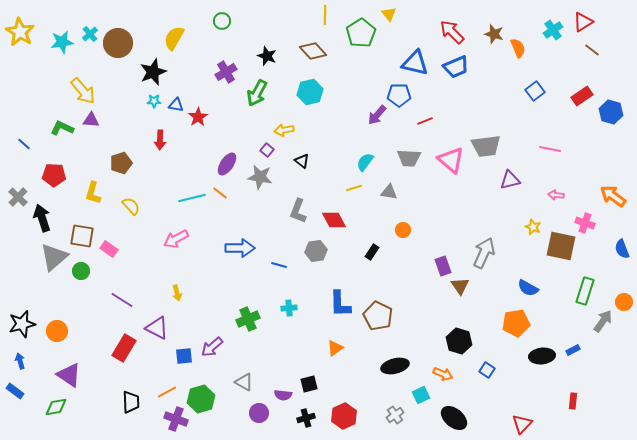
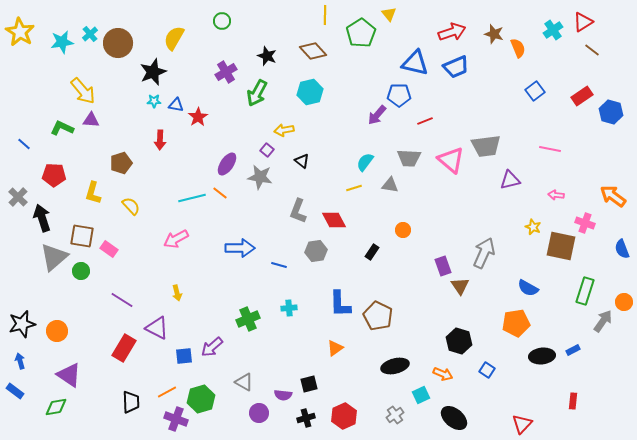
red arrow at (452, 32): rotated 116 degrees clockwise
gray triangle at (389, 192): moved 1 px right, 7 px up
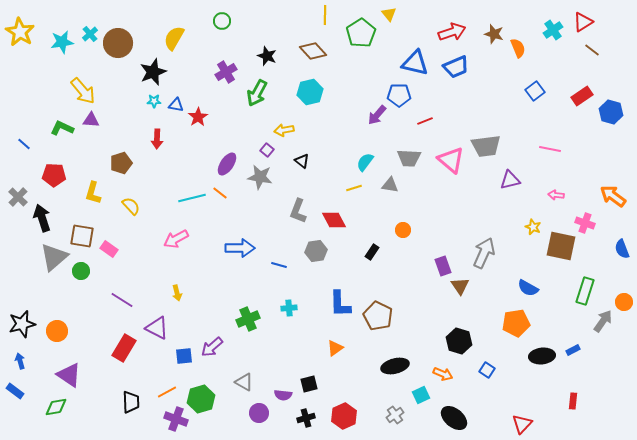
red arrow at (160, 140): moved 3 px left, 1 px up
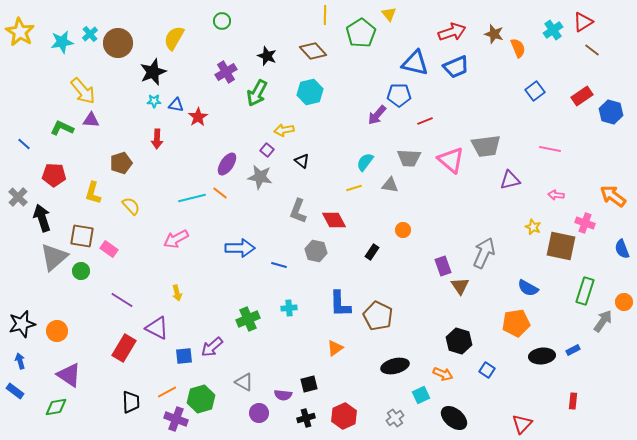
gray hexagon at (316, 251): rotated 20 degrees clockwise
gray cross at (395, 415): moved 3 px down
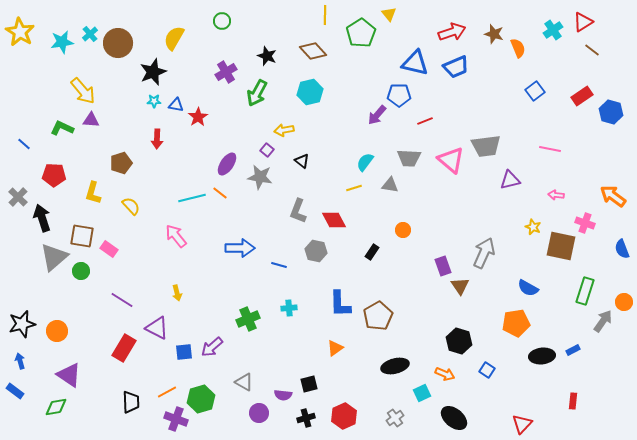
pink arrow at (176, 239): moved 3 px up; rotated 80 degrees clockwise
brown pentagon at (378, 316): rotated 16 degrees clockwise
blue square at (184, 356): moved 4 px up
orange arrow at (443, 374): moved 2 px right
cyan square at (421, 395): moved 1 px right, 2 px up
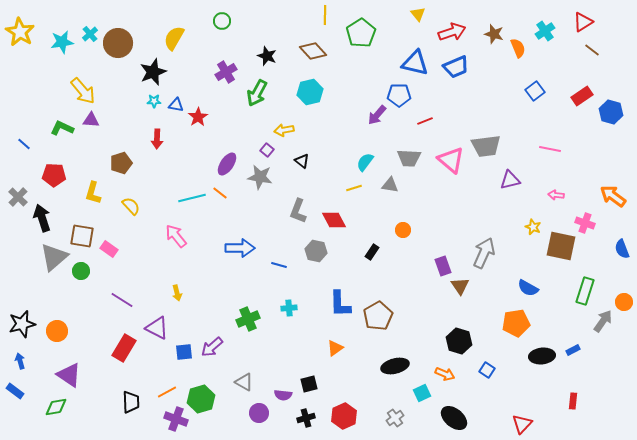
yellow triangle at (389, 14): moved 29 px right
cyan cross at (553, 30): moved 8 px left, 1 px down
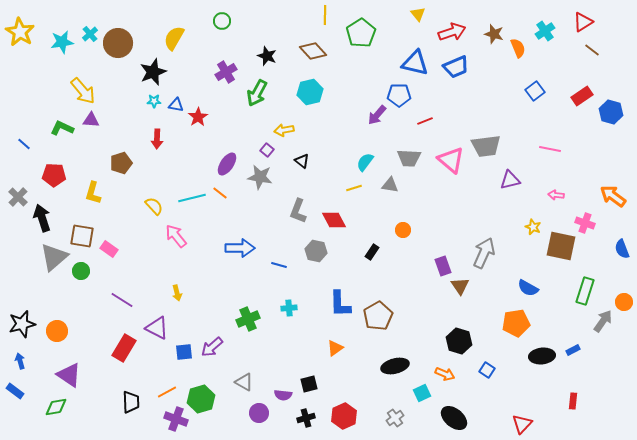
yellow semicircle at (131, 206): moved 23 px right
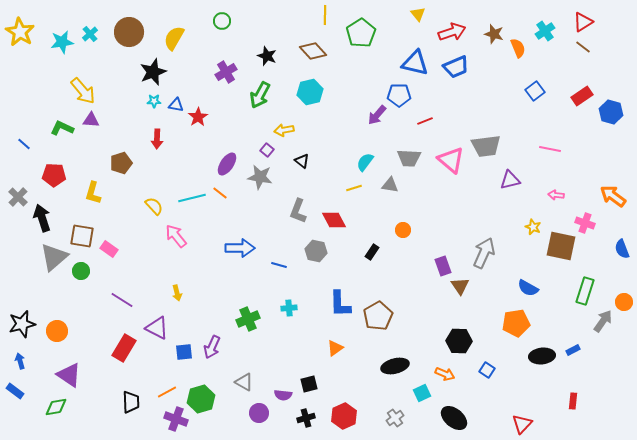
brown circle at (118, 43): moved 11 px right, 11 px up
brown line at (592, 50): moved 9 px left, 3 px up
green arrow at (257, 93): moved 3 px right, 2 px down
black hexagon at (459, 341): rotated 15 degrees counterclockwise
purple arrow at (212, 347): rotated 25 degrees counterclockwise
